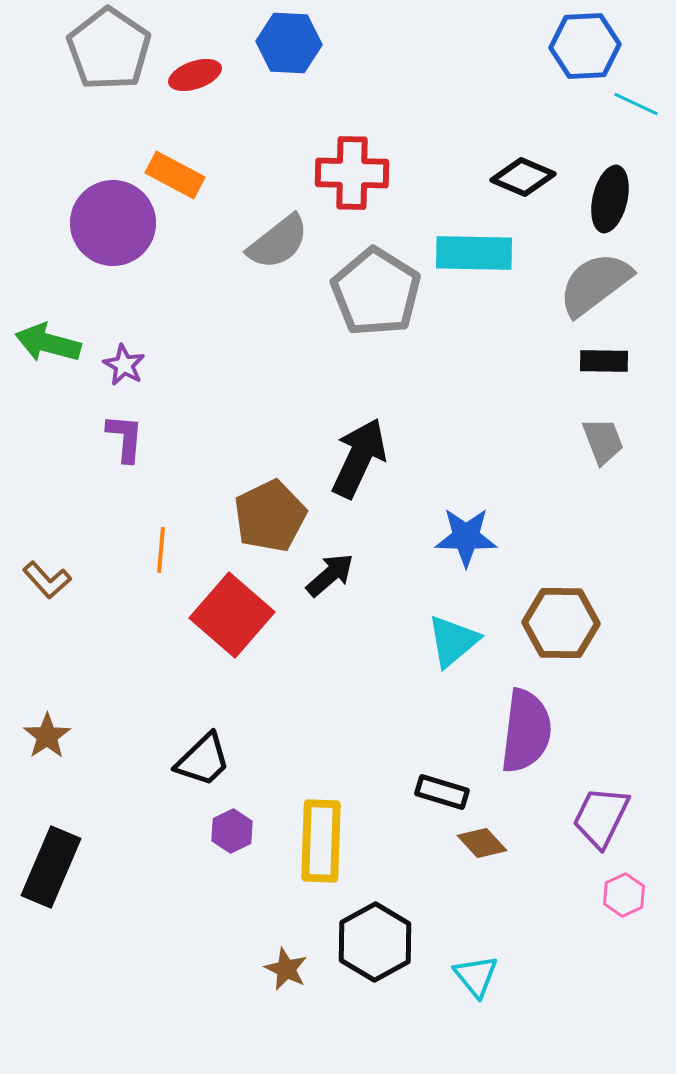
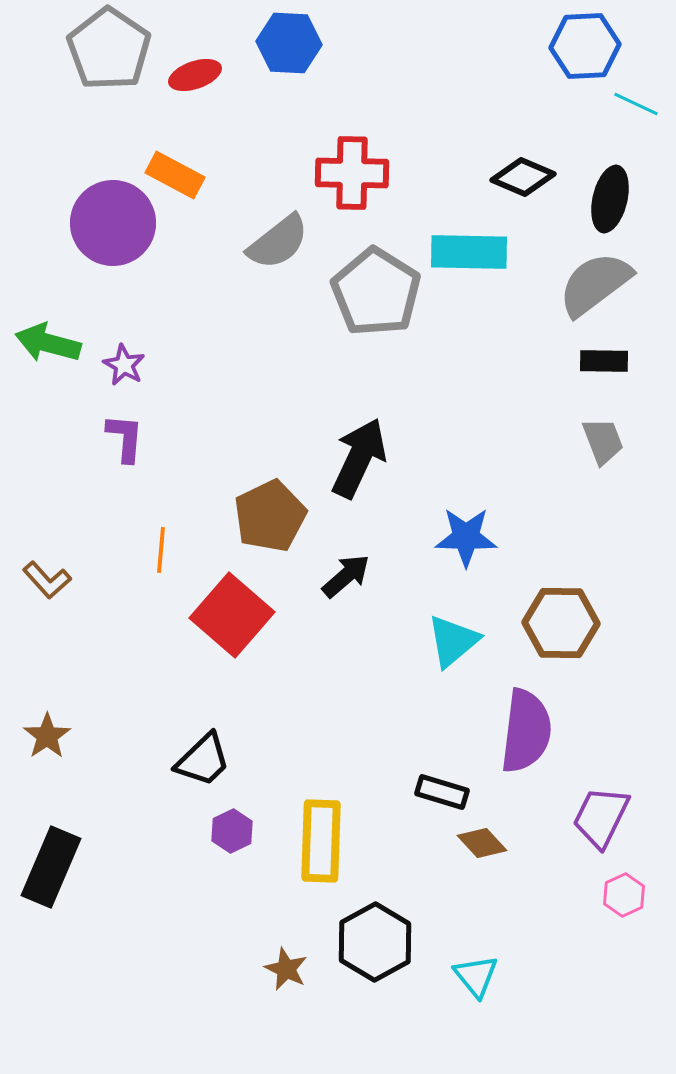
cyan rectangle at (474, 253): moved 5 px left, 1 px up
black arrow at (330, 575): moved 16 px right, 1 px down
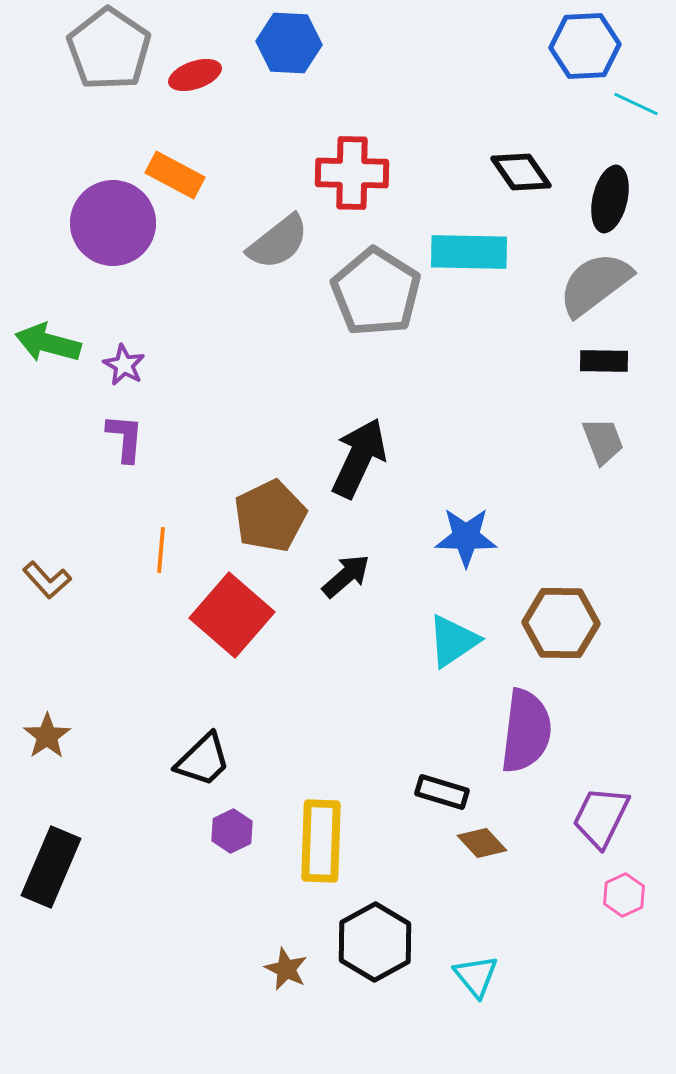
black diamond at (523, 177): moved 2 px left, 5 px up; rotated 32 degrees clockwise
cyan triangle at (453, 641): rotated 6 degrees clockwise
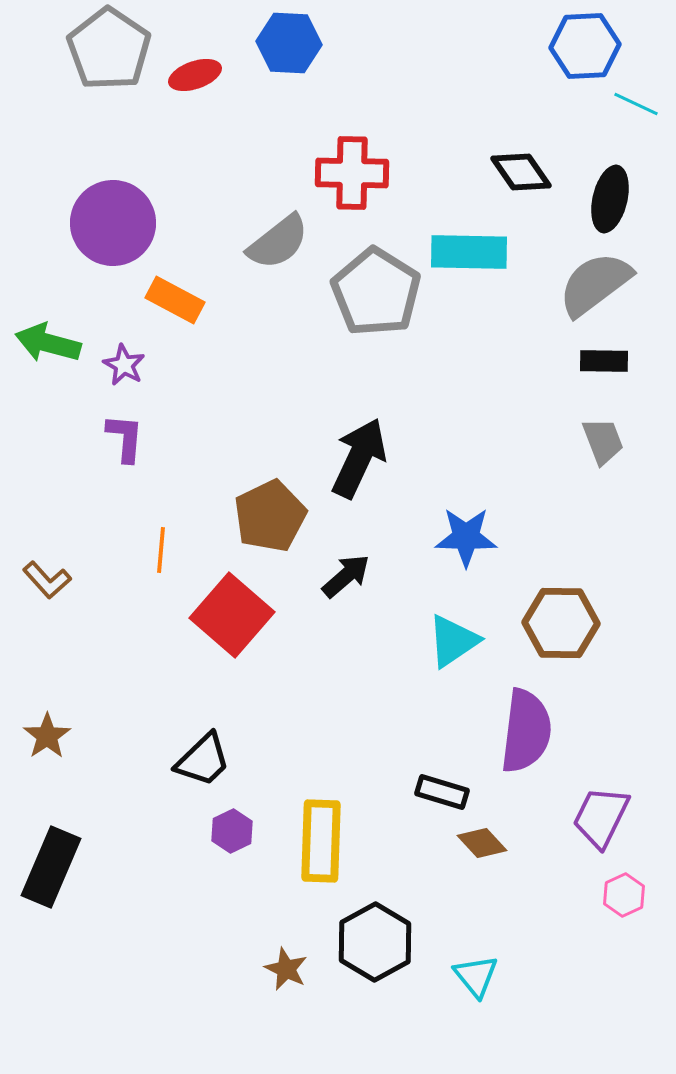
orange rectangle at (175, 175): moved 125 px down
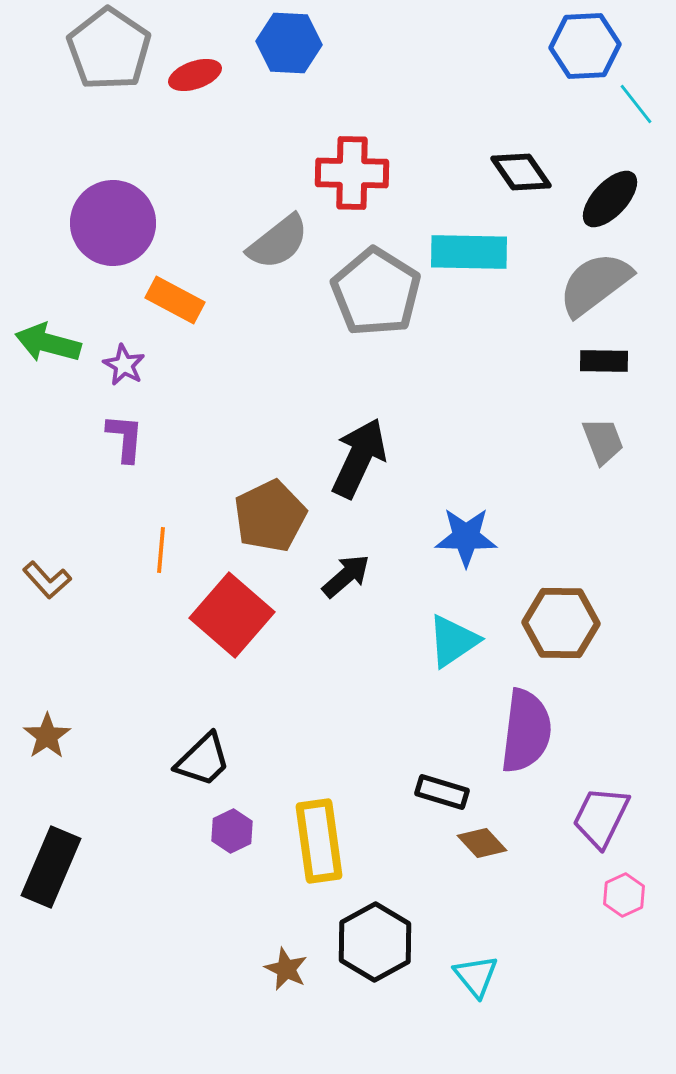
cyan line at (636, 104): rotated 27 degrees clockwise
black ellipse at (610, 199): rotated 30 degrees clockwise
yellow rectangle at (321, 841): moved 2 px left; rotated 10 degrees counterclockwise
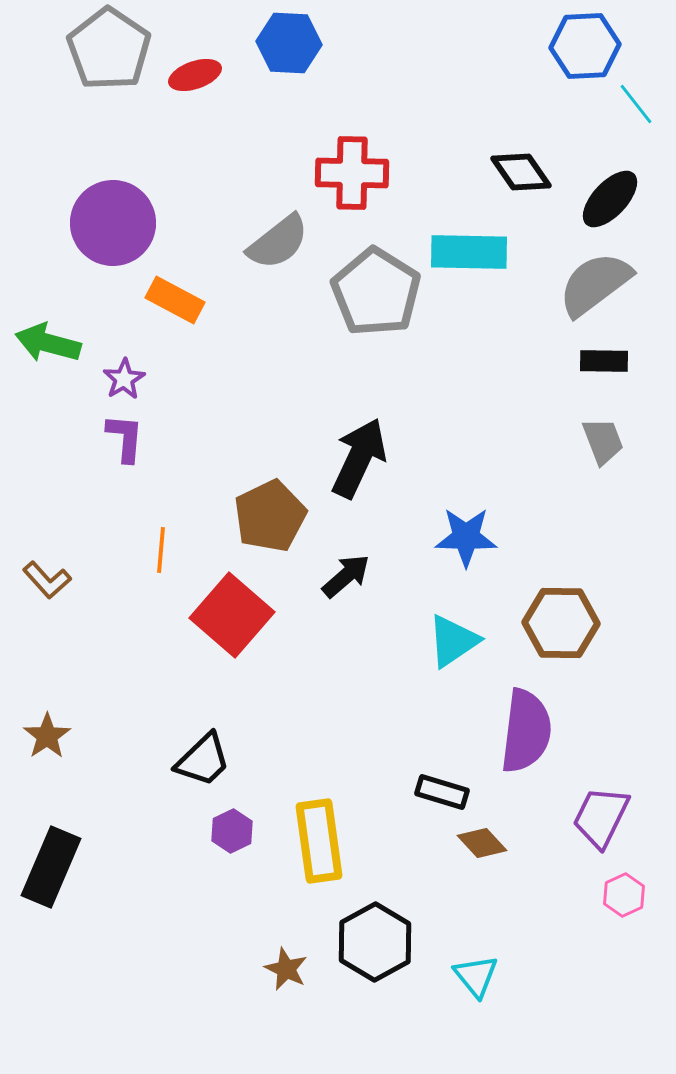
purple star at (124, 365): moved 14 px down; rotated 12 degrees clockwise
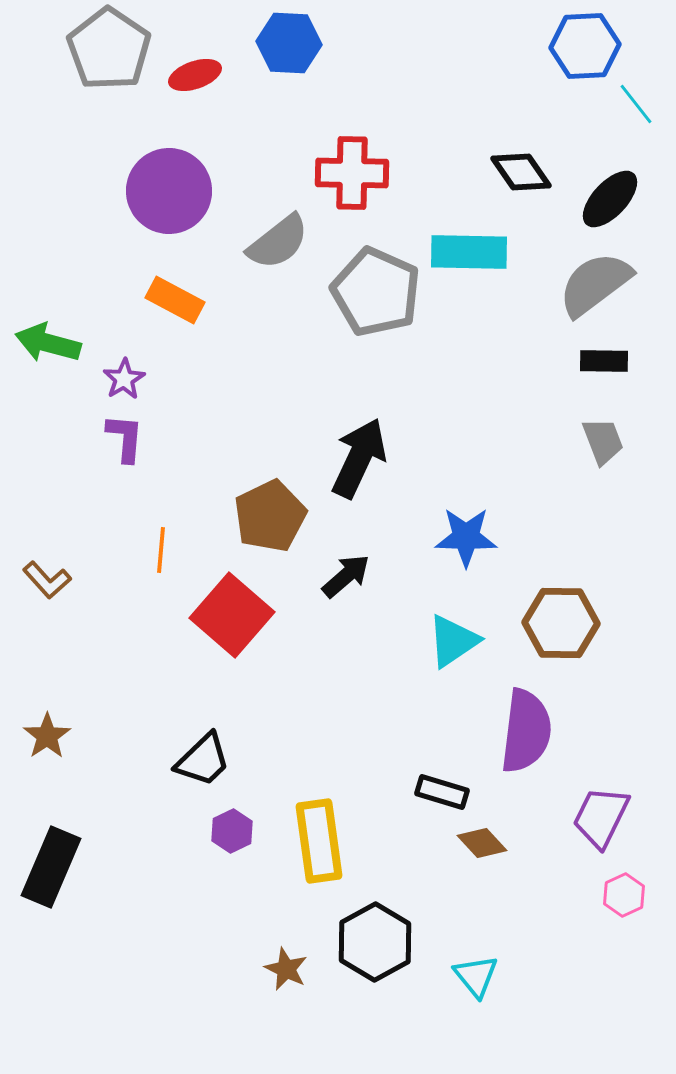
purple circle at (113, 223): moved 56 px right, 32 px up
gray pentagon at (376, 292): rotated 8 degrees counterclockwise
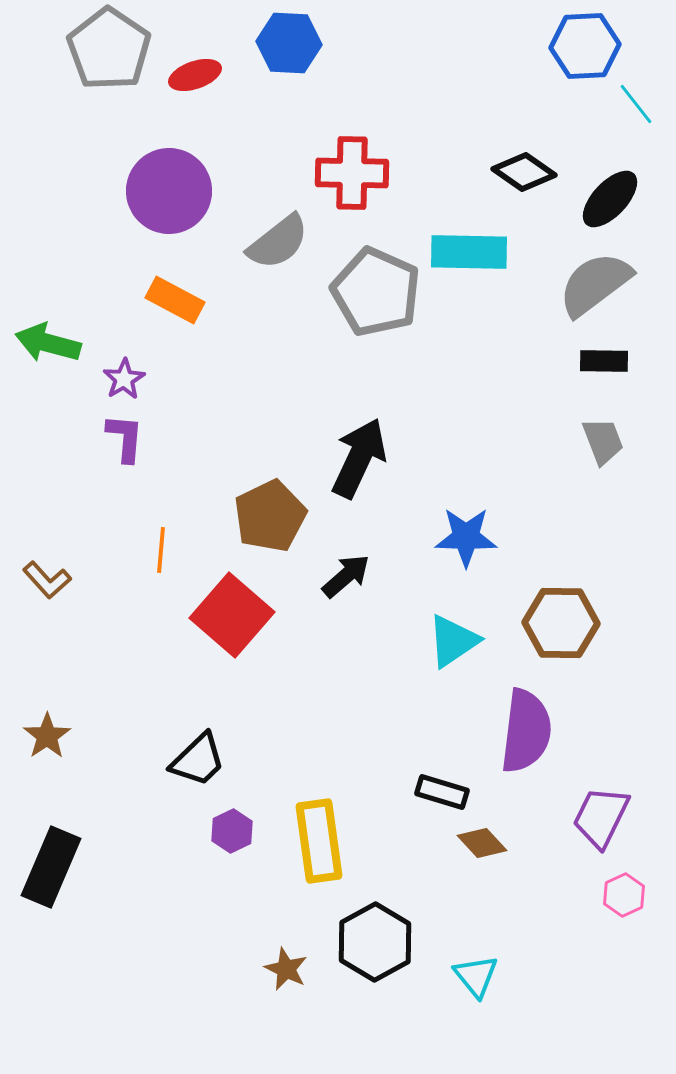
black diamond at (521, 172): moved 3 px right; rotated 20 degrees counterclockwise
black trapezoid at (203, 760): moved 5 px left
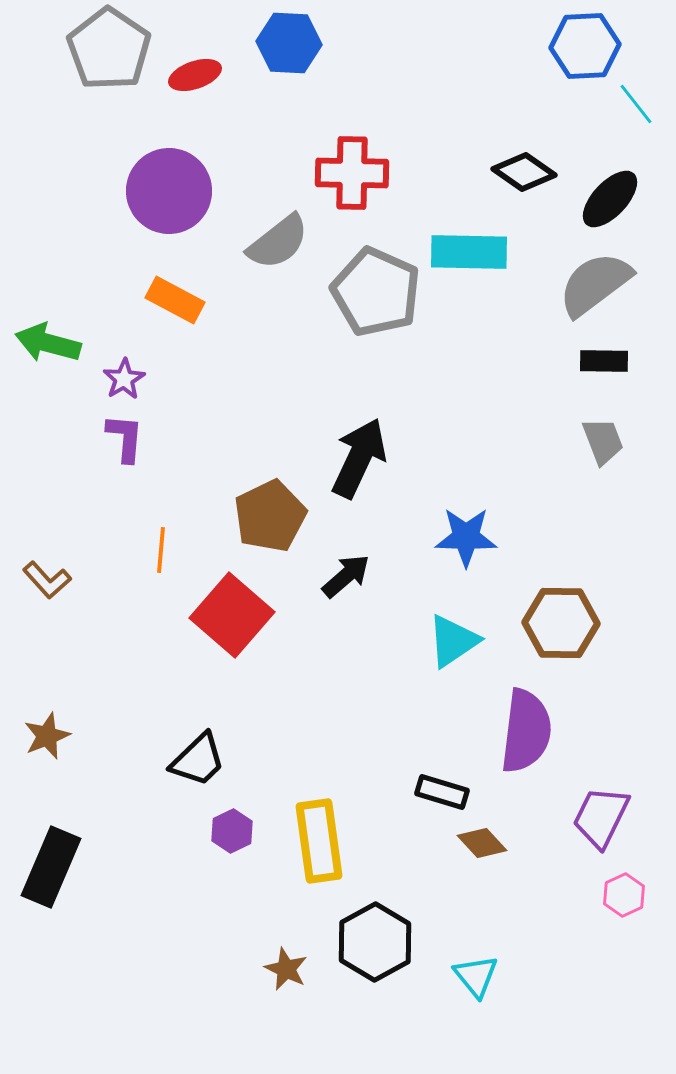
brown star at (47, 736): rotated 12 degrees clockwise
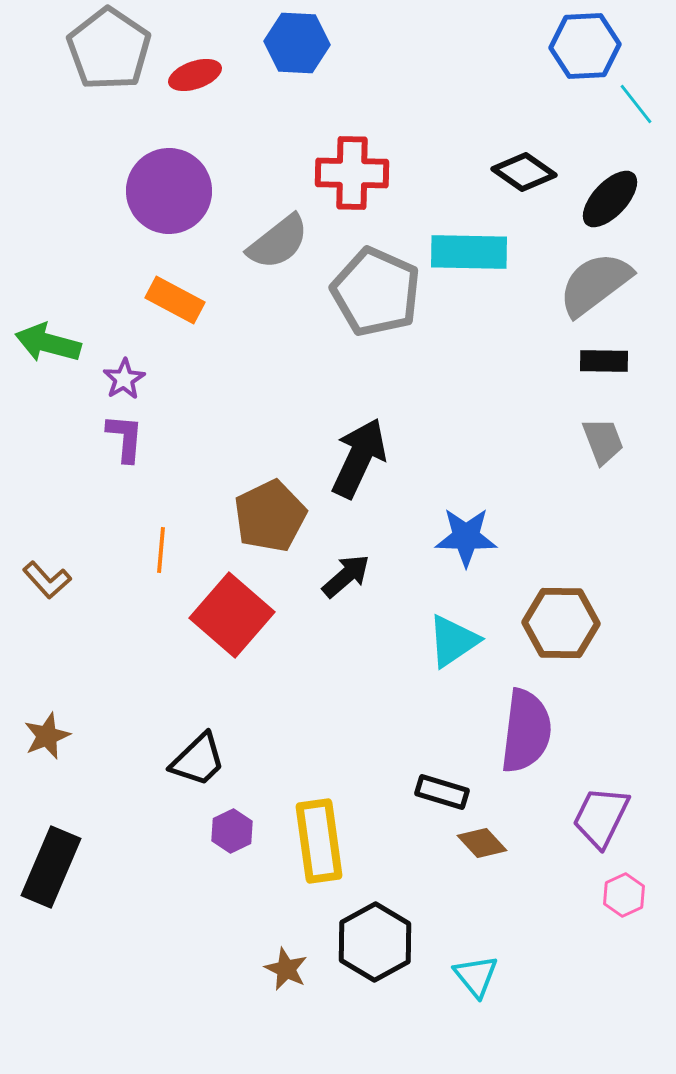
blue hexagon at (289, 43): moved 8 px right
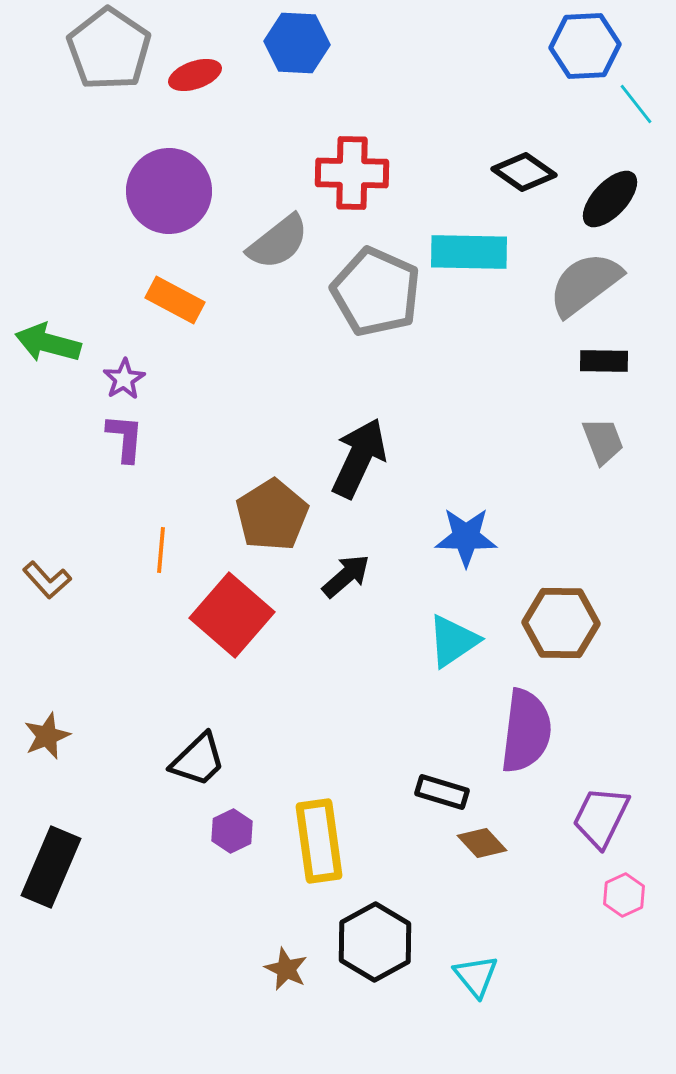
gray semicircle at (595, 284): moved 10 px left
brown pentagon at (270, 516): moved 2 px right, 1 px up; rotated 6 degrees counterclockwise
